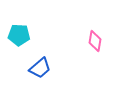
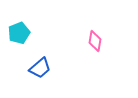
cyan pentagon: moved 2 px up; rotated 25 degrees counterclockwise
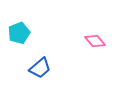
pink diamond: rotated 50 degrees counterclockwise
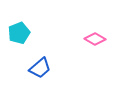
pink diamond: moved 2 px up; rotated 20 degrees counterclockwise
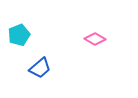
cyan pentagon: moved 2 px down
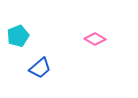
cyan pentagon: moved 1 px left, 1 px down
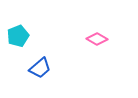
pink diamond: moved 2 px right
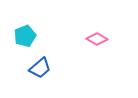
cyan pentagon: moved 7 px right
